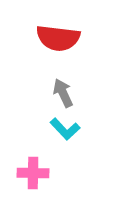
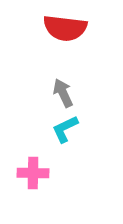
red semicircle: moved 7 px right, 10 px up
cyan L-shape: rotated 108 degrees clockwise
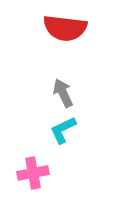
cyan L-shape: moved 2 px left, 1 px down
pink cross: rotated 12 degrees counterclockwise
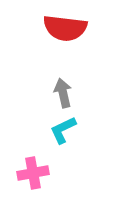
gray arrow: rotated 12 degrees clockwise
